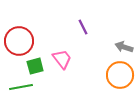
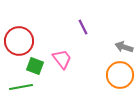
green square: rotated 36 degrees clockwise
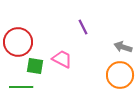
red circle: moved 1 px left, 1 px down
gray arrow: moved 1 px left
pink trapezoid: rotated 25 degrees counterclockwise
green square: rotated 12 degrees counterclockwise
green line: rotated 10 degrees clockwise
